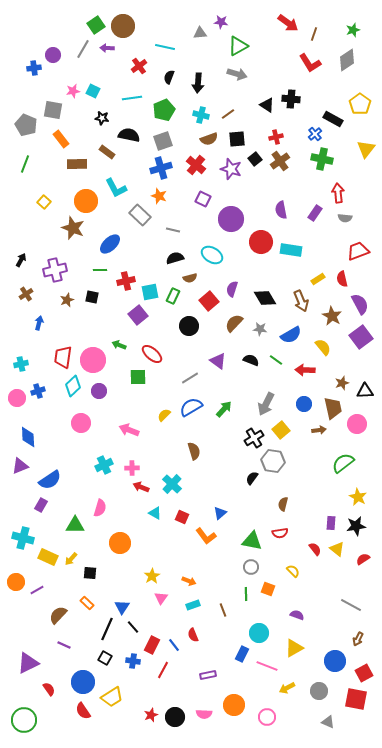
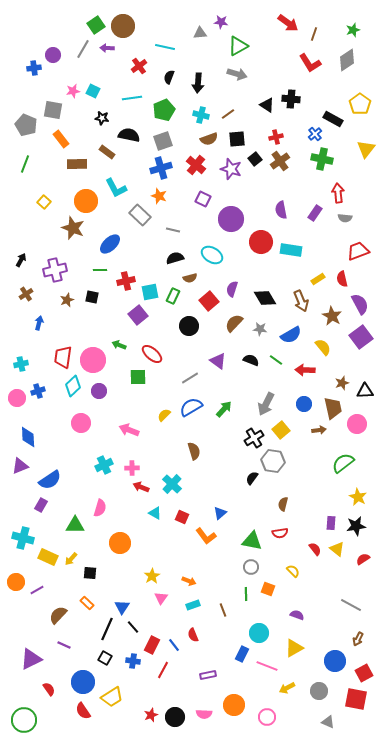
purple triangle at (28, 663): moved 3 px right, 4 px up
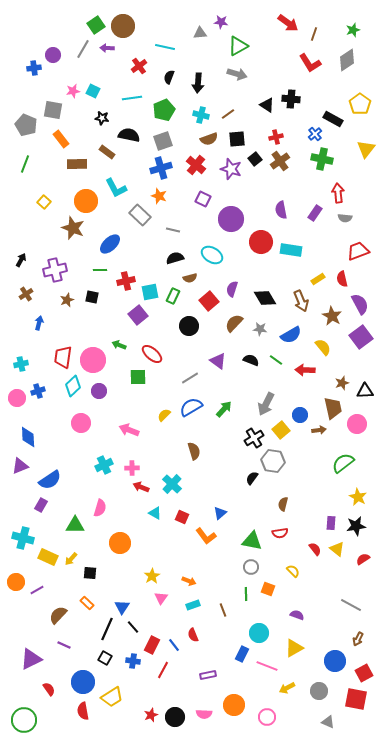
blue circle at (304, 404): moved 4 px left, 11 px down
red semicircle at (83, 711): rotated 24 degrees clockwise
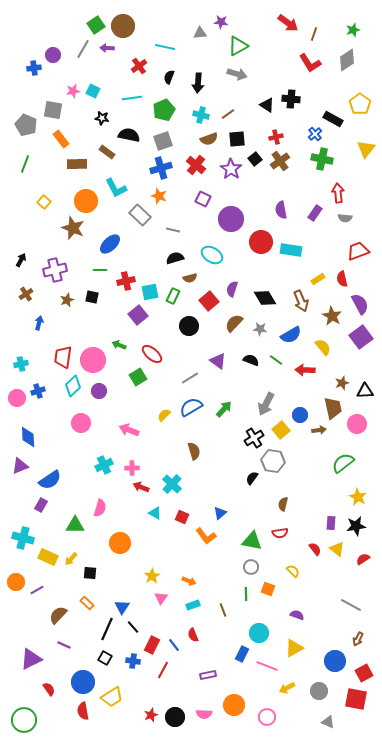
purple star at (231, 169): rotated 15 degrees clockwise
green square at (138, 377): rotated 30 degrees counterclockwise
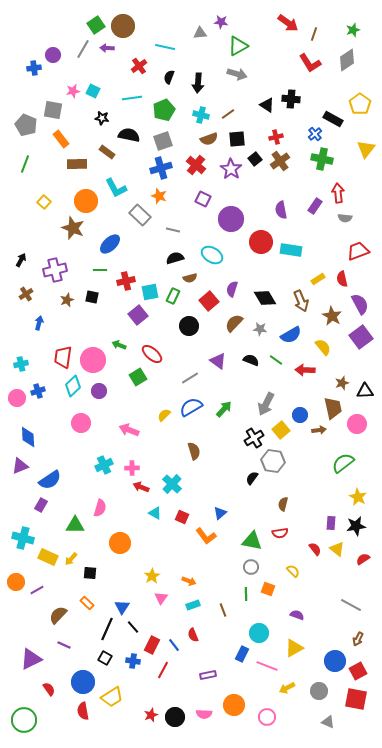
purple rectangle at (315, 213): moved 7 px up
red square at (364, 673): moved 6 px left, 2 px up
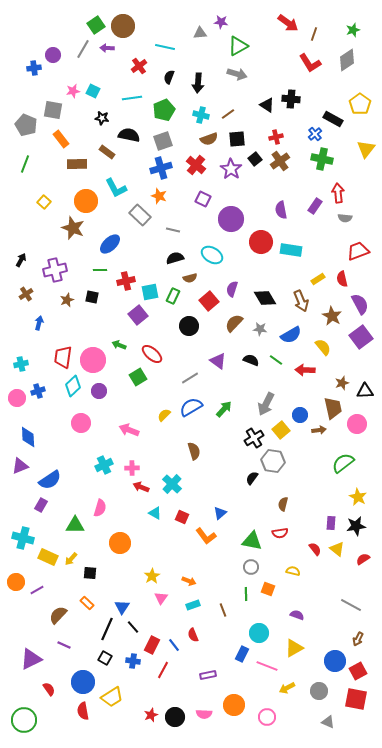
yellow semicircle at (293, 571): rotated 32 degrees counterclockwise
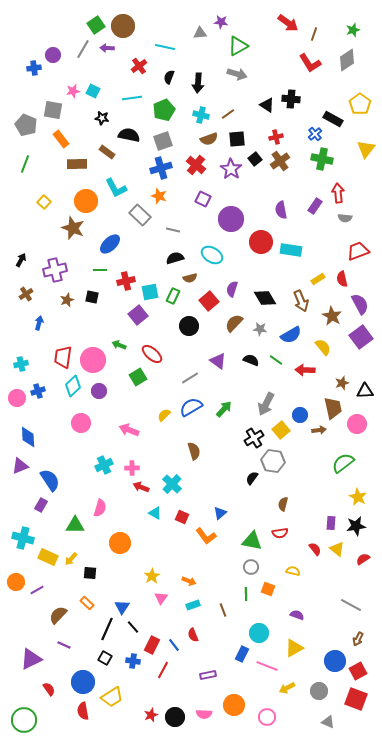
blue semicircle at (50, 480): rotated 90 degrees counterclockwise
red square at (356, 699): rotated 10 degrees clockwise
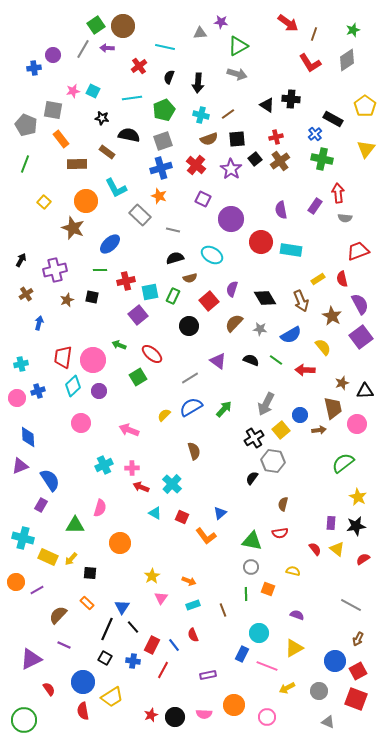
yellow pentagon at (360, 104): moved 5 px right, 2 px down
